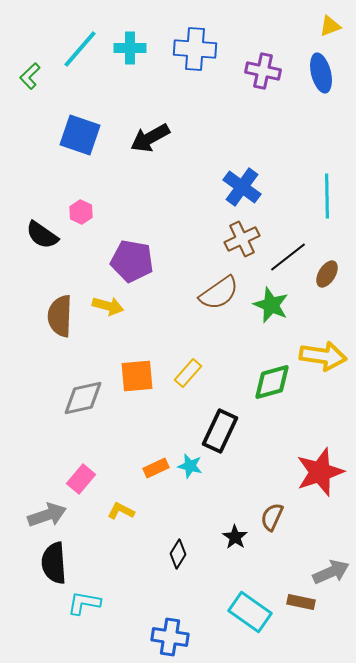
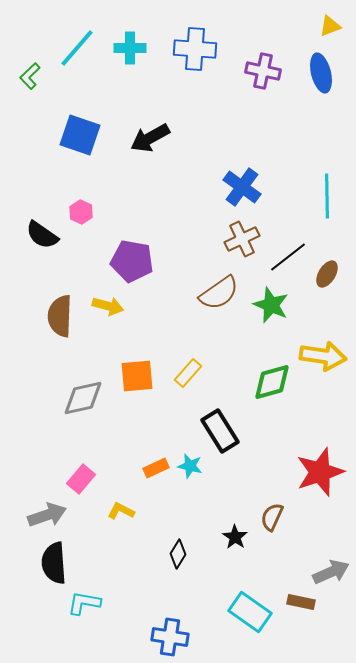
cyan line at (80, 49): moved 3 px left, 1 px up
black rectangle at (220, 431): rotated 57 degrees counterclockwise
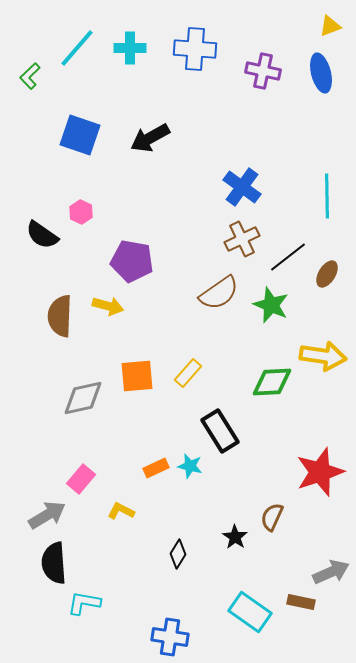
green diamond at (272, 382): rotated 12 degrees clockwise
gray arrow at (47, 515): rotated 12 degrees counterclockwise
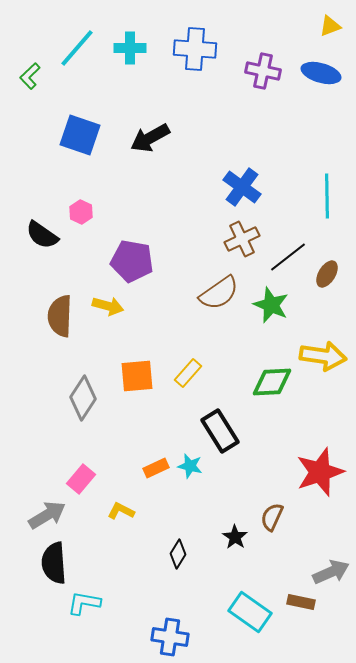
blue ellipse at (321, 73): rotated 60 degrees counterclockwise
gray diamond at (83, 398): rotated 45 degrees counterclockwise
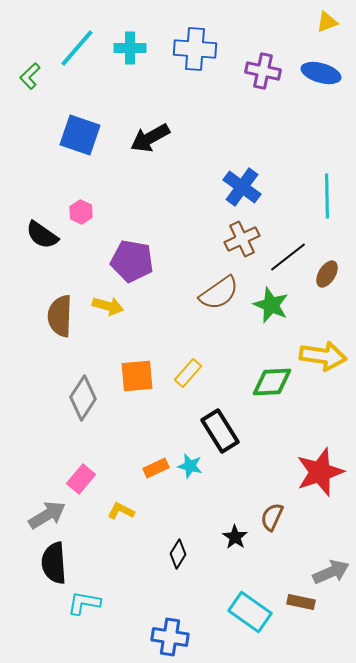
yellow triangle at (330, 26): moved 3 px left, 4 px up
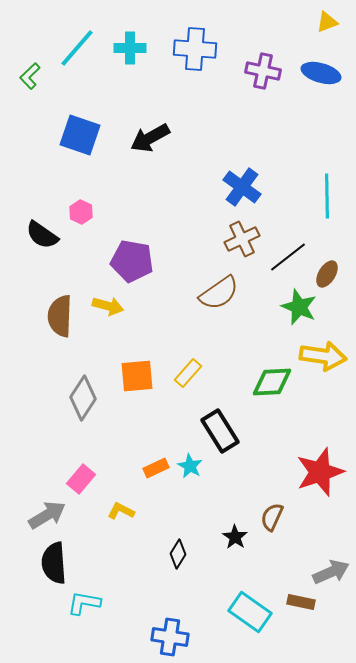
green star at (271, 305): moved 28 px right, 2 px down
cyan star at (190, 466): rotated 15 degrees clockwise
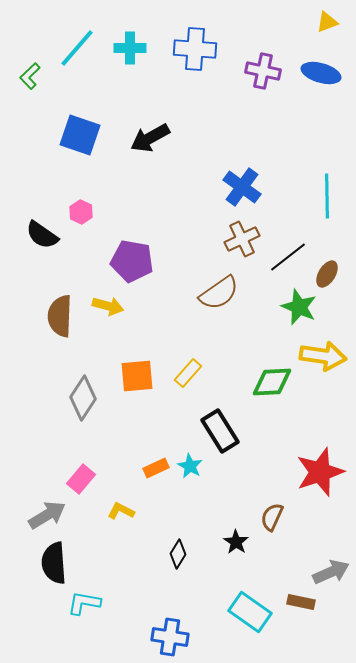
black star at (235, 537): moved 1 px right, 5 px down
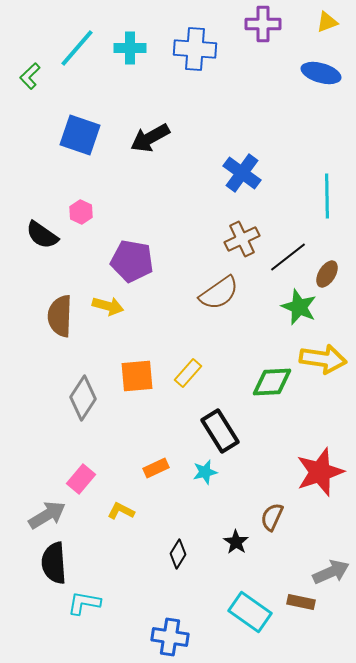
purple cross at (263, 71): moved 47 px up; rotated 12 degrees counterclockwise
blue cross at (242, 187): moved 14 px up
yellow arrow at (323, 356): moved 3 px down
cyan star at (190, 466): moved 15 px right, 6 px down; rotated 30 degrees clockwise
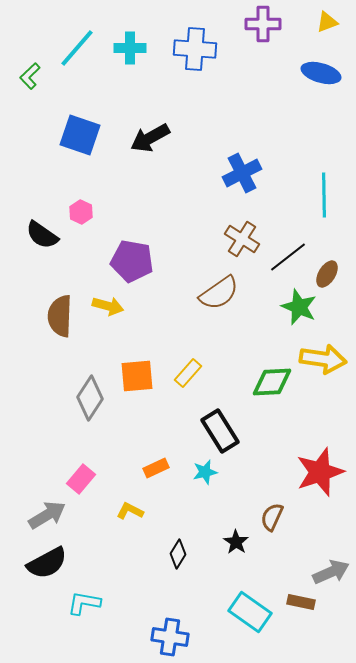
blue cross at (242, 173): rotated 27 degrees clockwise
cyan line at (327, 196): moved 3 px left, 1 px up
brown cross at (242, 239): rotated 32 degrees counterclockwise
gray diamond at (83, 398): moved 7 px right
yellow L-shape at (121, 511): moved 9 px right
black semicircle at (54, 563): moved 7 px left; rotated 114 degrees counterclockwise
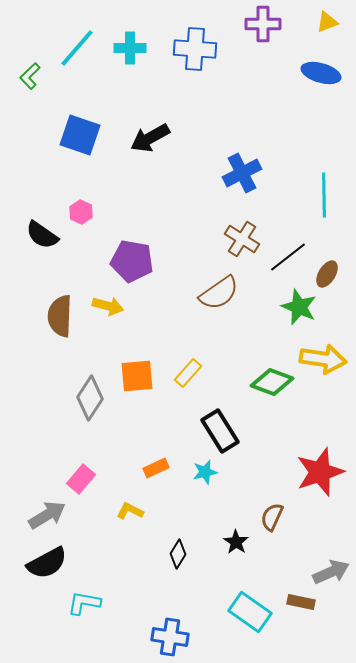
green diamond at (272, 382): rotated 24 degrees clockwise
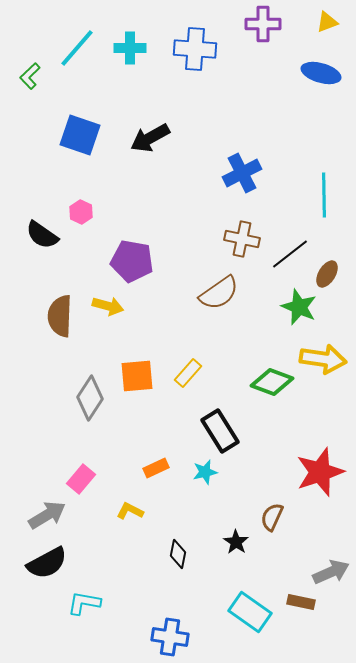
brown cross at (242, 239): rotated 20 degrees counterclockwise
black line at (288, 257): moved 2 px right, 3 px up
black diamond at (178, 554): rotated 20 degrees counterclockwise
